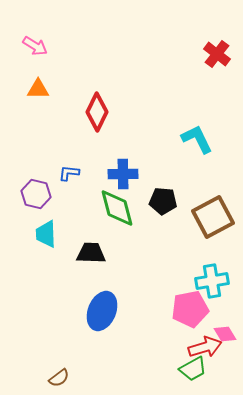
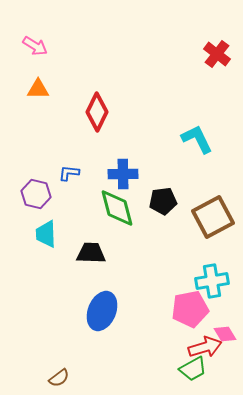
black pentagon: rotated 12 degrees counterclockwise
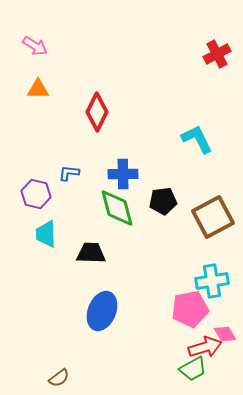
red cross: rotated 24 degrees clockwise
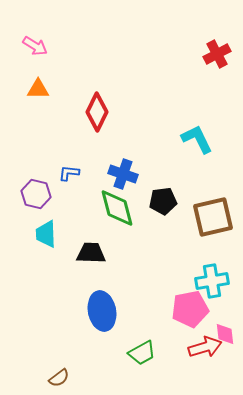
blue cross: rotated 20 degrees clockwise
brown square: rotated 15 degrees clockwise
blue ellipse: rotated 33 degrees counterclockwise
pink diamond: rotated 25 degrees clockwise
green trapezoid: moved 51 px left, 16 px up
